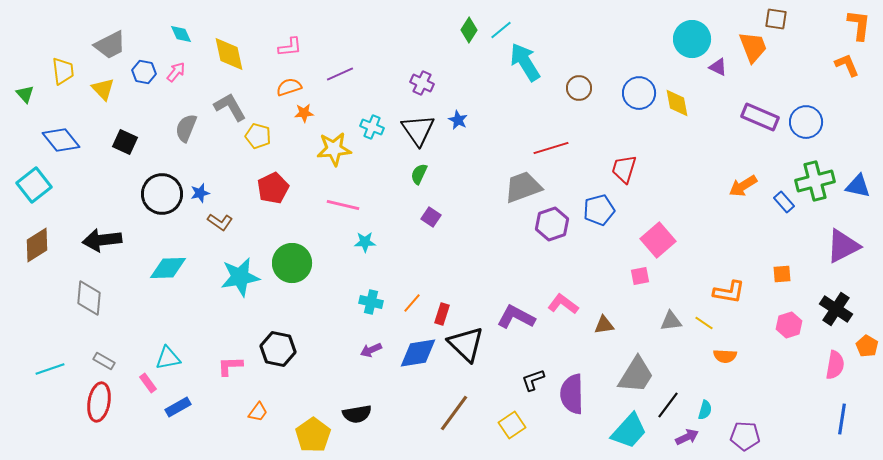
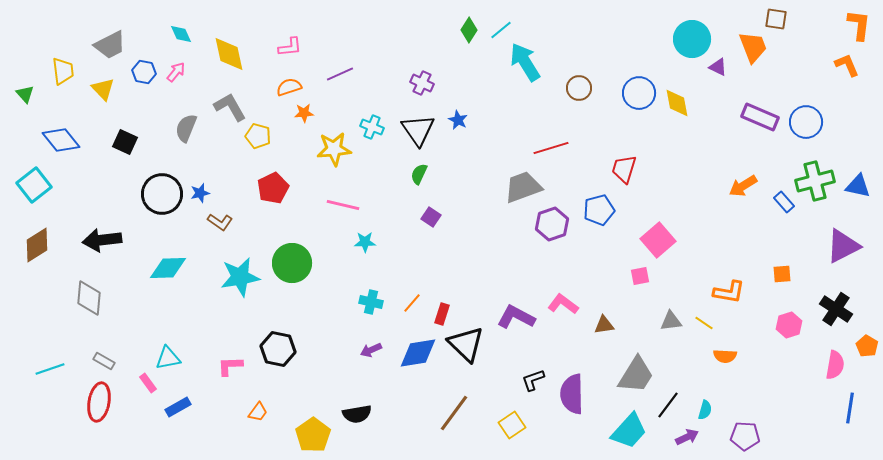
blue line at (842, 419): moved 8 px right, 11 px up
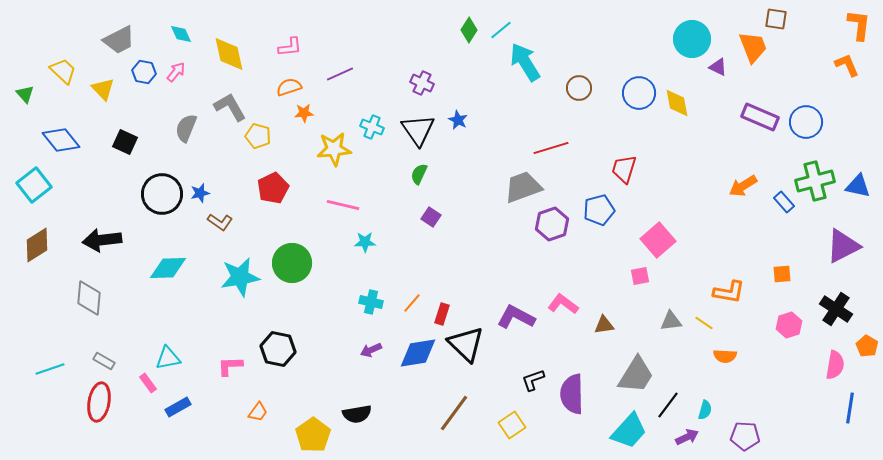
gray trapezoid at (110, 45): moved 9 px right, 5 px up
yellow trapezoid at (63, 71): rotated 40 degrees counterclockwise
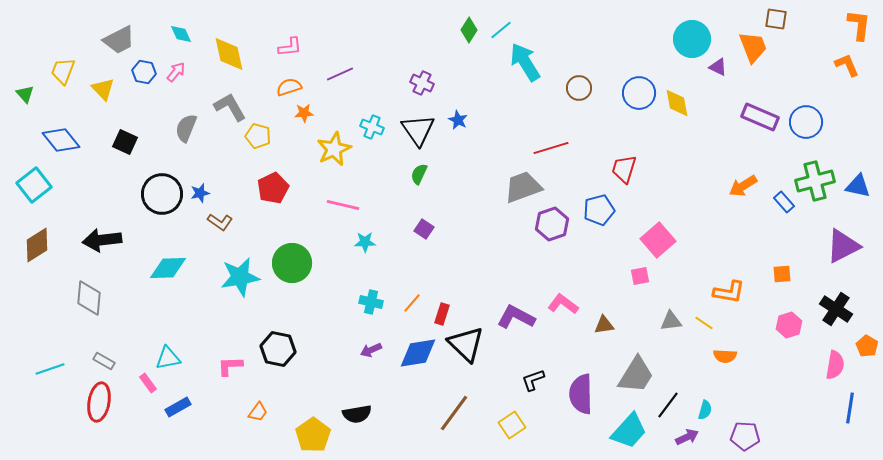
yellow trapezoid at (63, 71): rotated 112 degrees counterclockwise
yellow star at (334, 149): rotated 20 degrees counterclockwise
purple square at (431, 217): moved 7 px left, 12 px down
purple semicircle at (572, 394): moved 9 px right
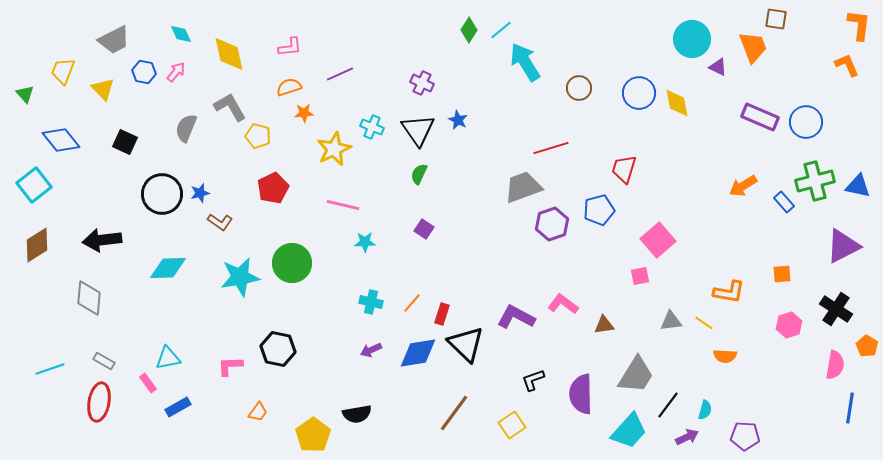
gray trapezoid at (119, 40): moved 5 px left
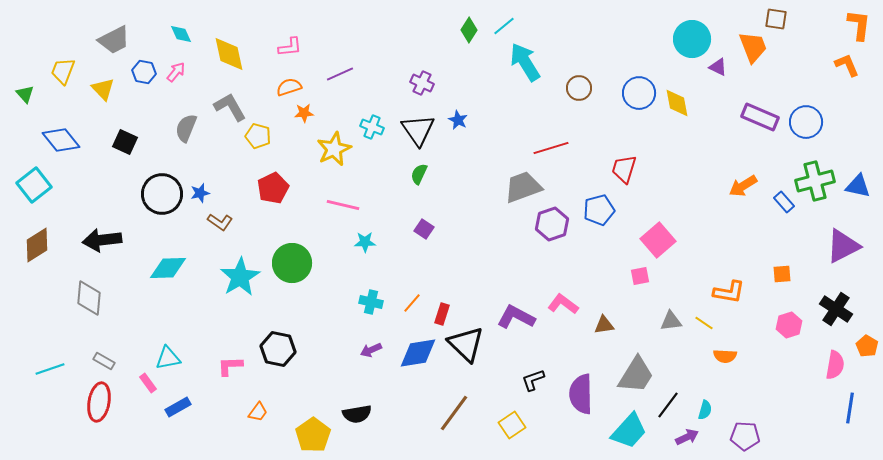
cyan line at (501, 30): moved 3 px right, 4 px up
cyan star at (240, 277): rotated 21 degrees counterclockwise
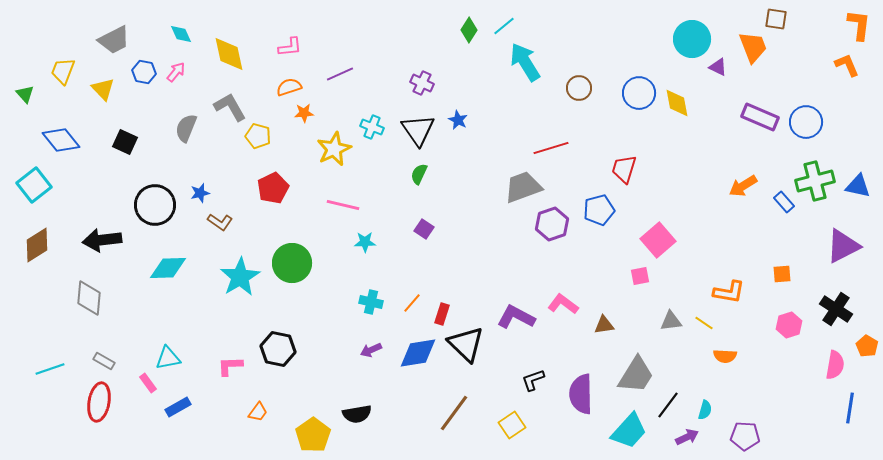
black circle at (162, 194): moved 7 px left, 11 px down
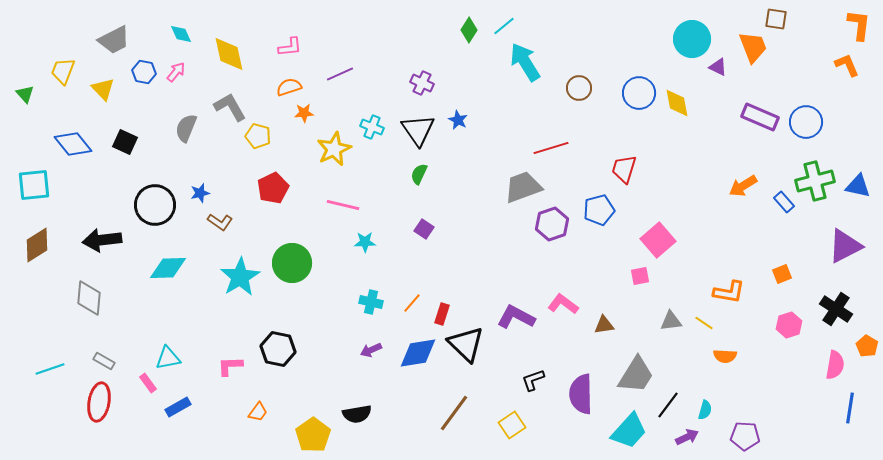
blue diamond at (61, 140): moved 12 px right, 4 px down
cyan square at (34, 185): rotated 32 degrees clockwise
purple triangle at (843, 246): moved 2 px right
orange square at (782, 274): rotated 18 degrees counterclockwise
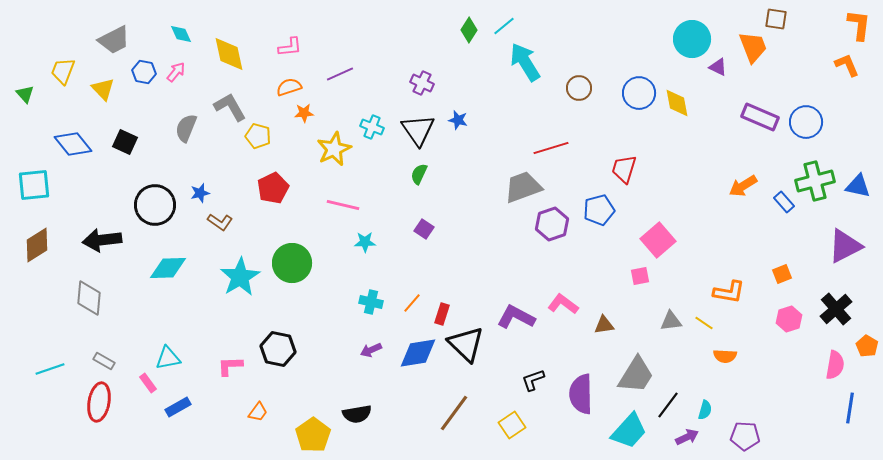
blue star at (458, 120): rotated 12 degrees counterclockwise
black cross at (836, 309): rotated 16 degrees clockwise
pink hexagon at (789, 325): moved 6 px up
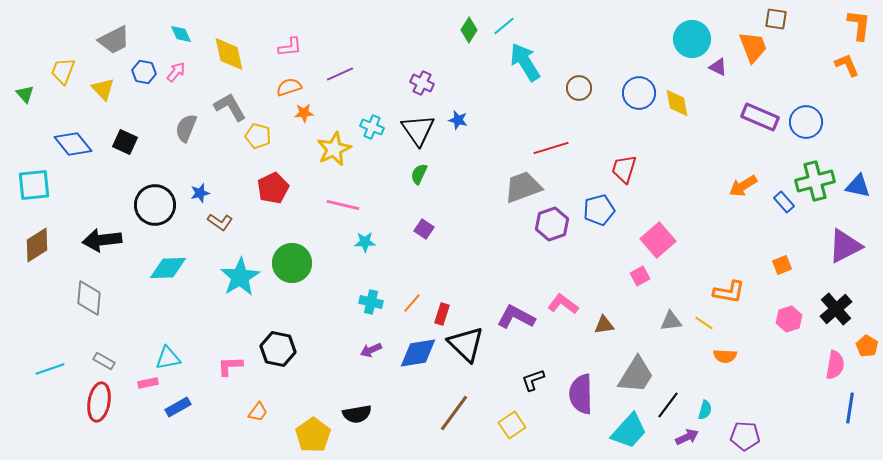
orange square at (782, 274): moved 9 px up
pink square at (640, 276): rotated 18 degrees counterclockwise
pink rectangle at (148, 383): rotated 66 degrees counterclockwise
